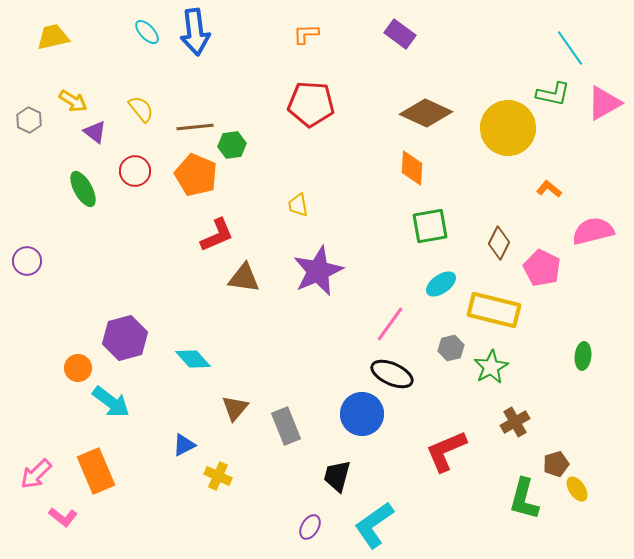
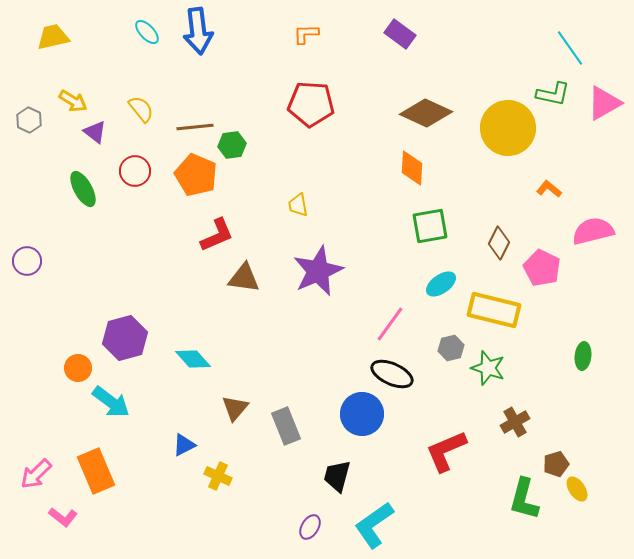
blue arrow at (195, 32): moved 3 px right, 1 px up
green star at (491, 367): moved 3 px left, 1 px down; rotated 24 degrees counterclockwise
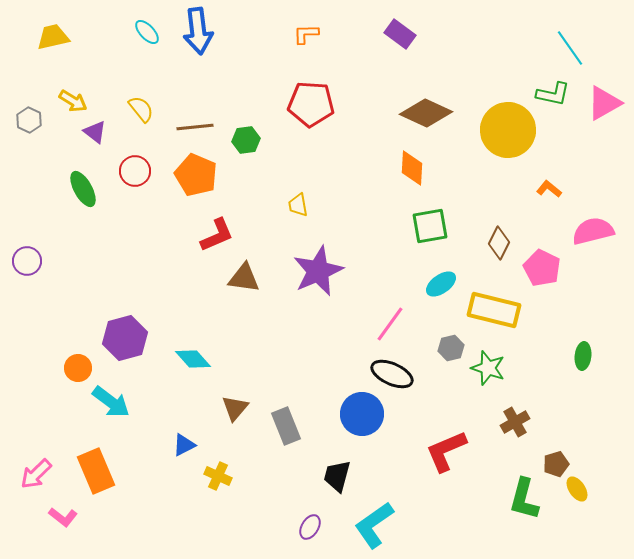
yellow circle at (508, 128): moved 2 px down
green hexagon at (232, 145): moved 14 px right, 5 px up
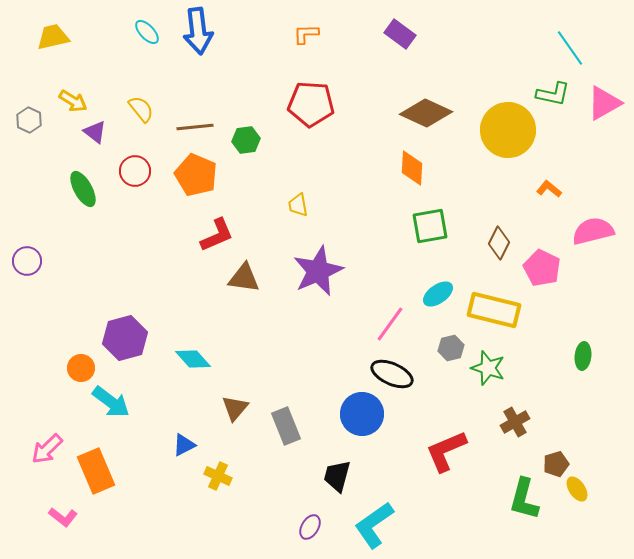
cyan ellipse at (441, 284): moved 3 px left, 10 px down
orange circle at (78, 368): moved 3 px right
pink arrow at (36, 474): moved 11 px right, 25 px up
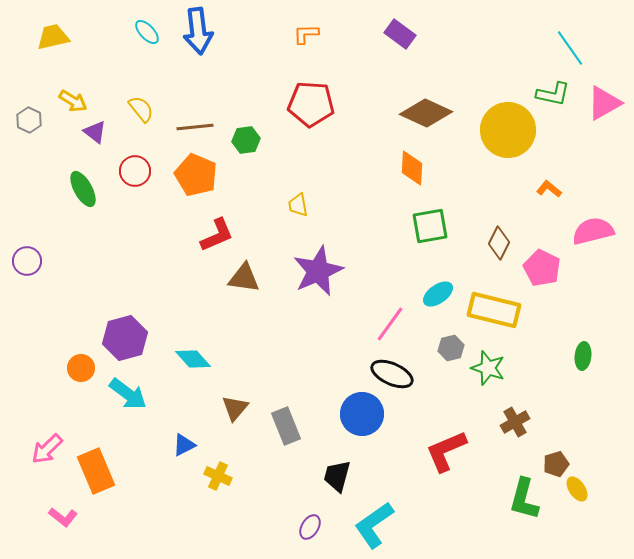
cyan arrow at (111, 402): moved 17 px right, 8 px up
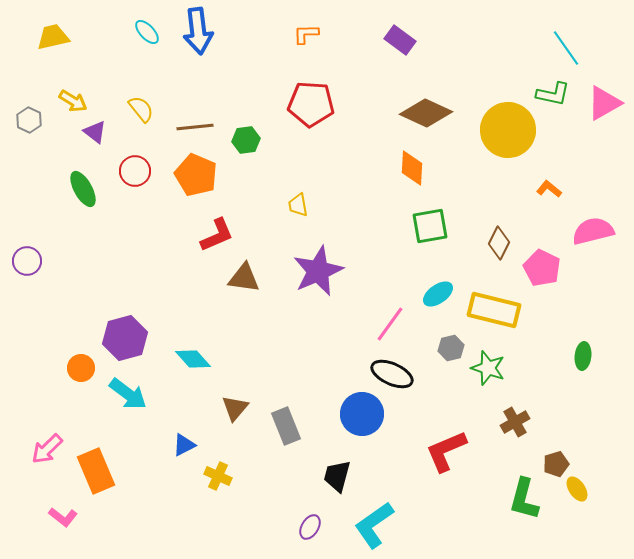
purple rectangle at (400, 34): moved 6 px down
cyan line at (570, 48): moved 4 px left
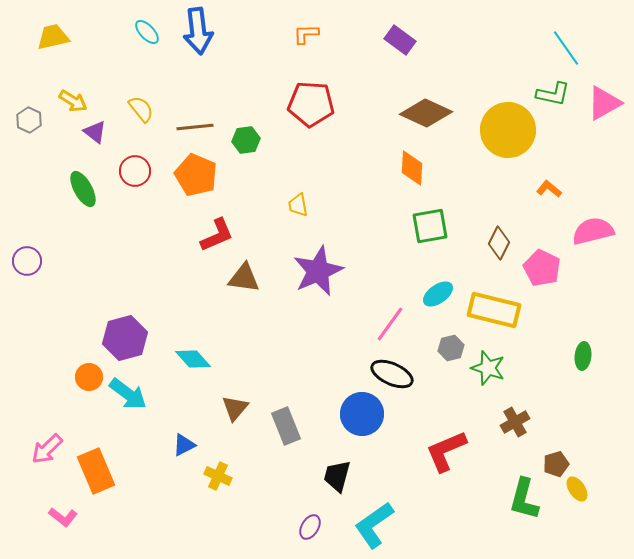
orange circle at (81, 368): moved 8 px right, 9 px down
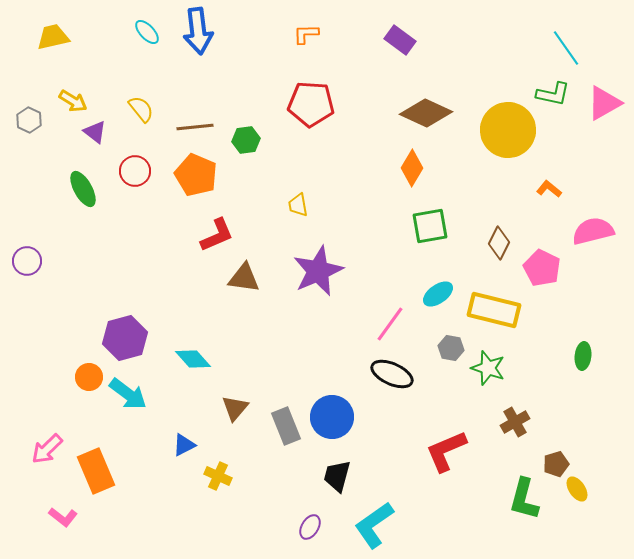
orange diamond at (412, 168): rotated 27 degrees clockwise
gray hexagon at (451, 348): rotated 25 degrees clockwise
blue circle at (362, 414): moved 30 px left, 3 px down
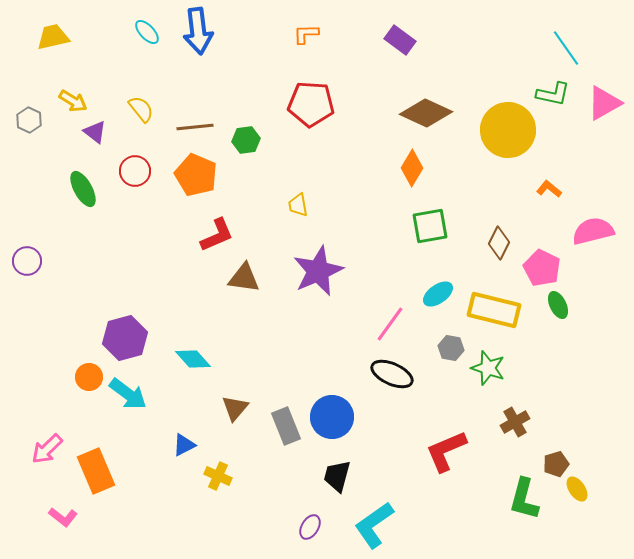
green ellipse at (583, 356): moved 25 px left, 51 px up; rotated 32 degrees counterclockwise
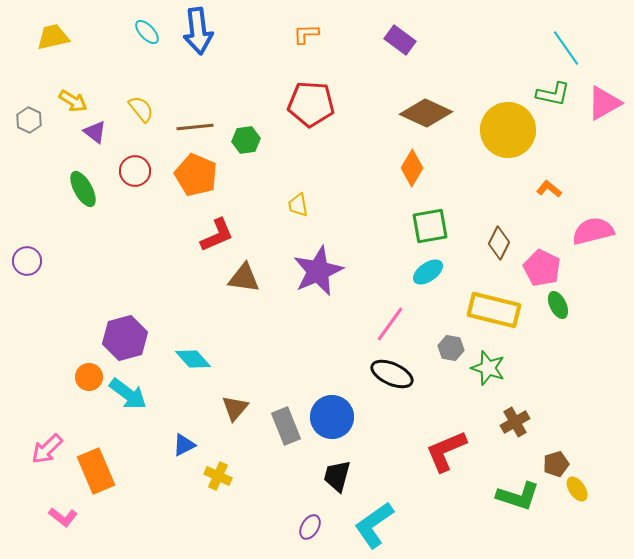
cyan ellipse at (438, 294): moved 10 px left, 22 px up
green L-shape at (524, 499): moved 6 px left, 3 px up; rotated 87 degrees counterclockwise
